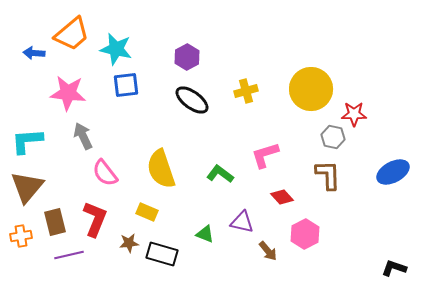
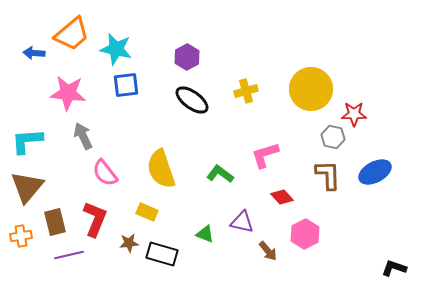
blue ellipse: moved 18 px left
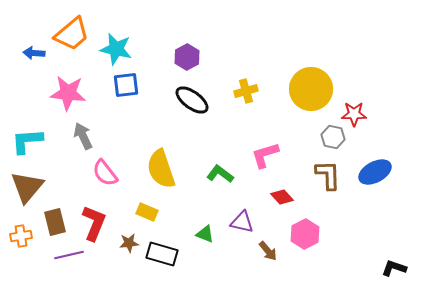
red L-shape: moved 1 px left, 4 px down
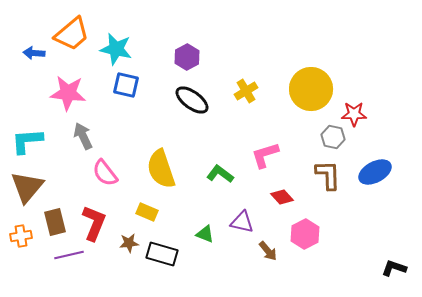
blue square: rotated 20 degrees clockwise
yellow cross: rotated 15 degrees counterclockwise
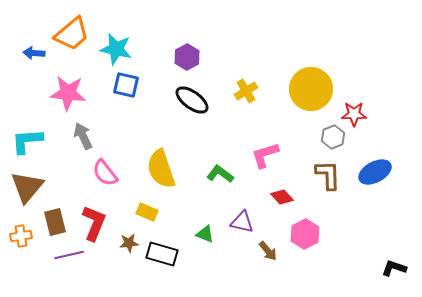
gray hexagon: rotated 25 degrees clockwise
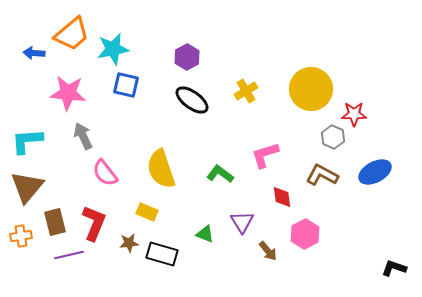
cyan star: moved 3 px left; rotated 24 degrees counterclockwise
gray hexagon: rotated 15 degrees counterclockwise
brown L-shape: moved 6 px left; rotated 60 degrees counterclockwise
red diamond: rotated 35 degrees clockwise
purple triangle: rotated 45 degrees clockwise
